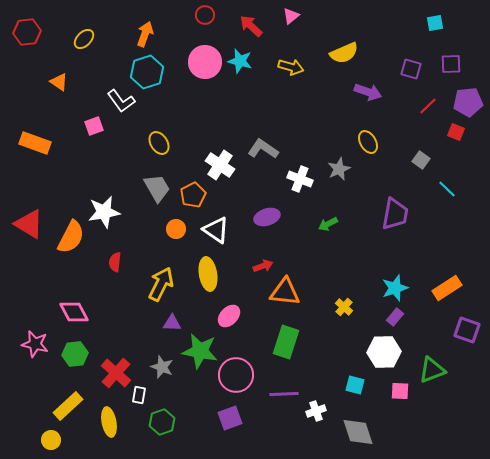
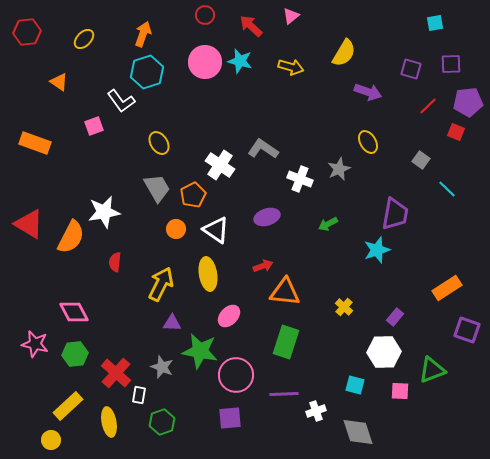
orange arrow at (145, 34): moved 2 px left
yellow semicircle at (344, 53): rotated 36 degrees counterclockwise
cyan star at (395, 288): moved 18 px left, 38 px up
purple square at (230, 418): rotated 15 degrees clockwise
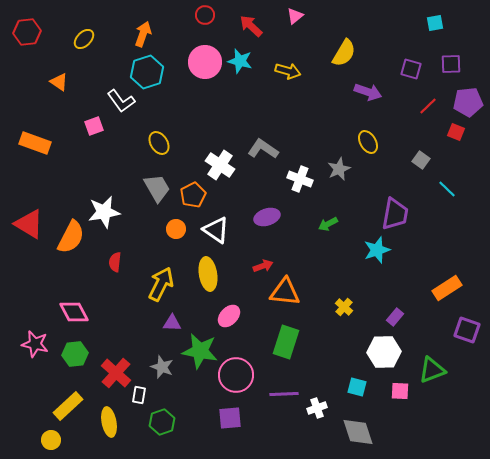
pink triangle at (291, 16): moved 4 px right
yellow arrow at (291, 67): moved 3 px left, 4 px down
cyan square at (355, 385): moved 2 px right, 2 px down
white cross at (316, 411): moved 1 px right, 3 px up
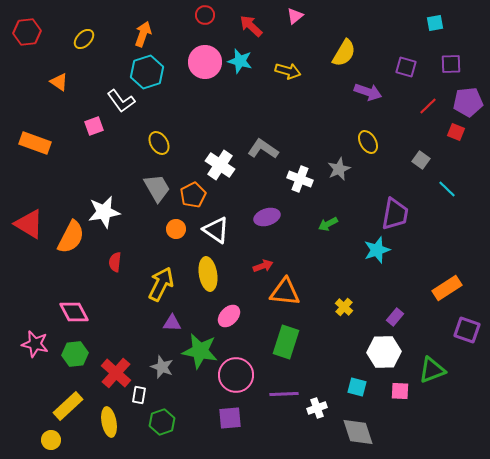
purple square at (411, 69): moved 5 px left, 2 px up
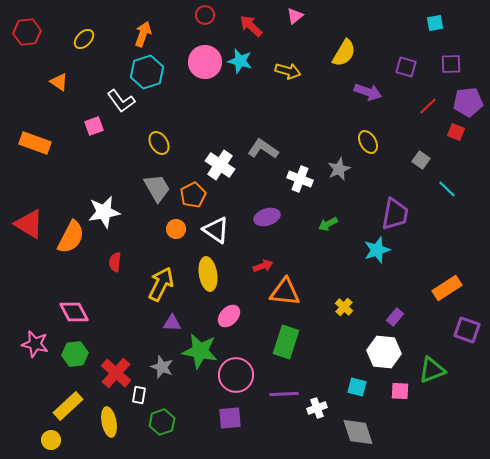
white hexagon at (384, 352): rotated 8 degrees clockwise
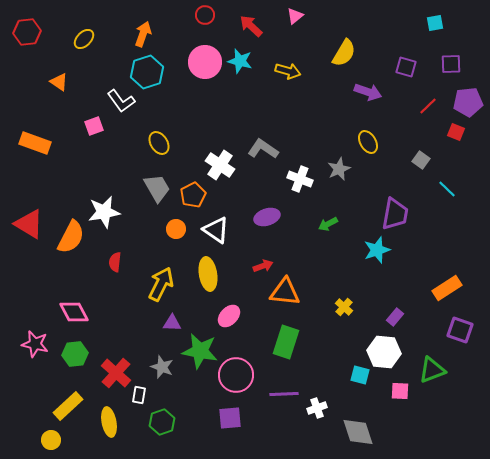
purple square at (467, 330): moved 7 px left
cyan square at (357, 387): moved 3 px right, 12 px up
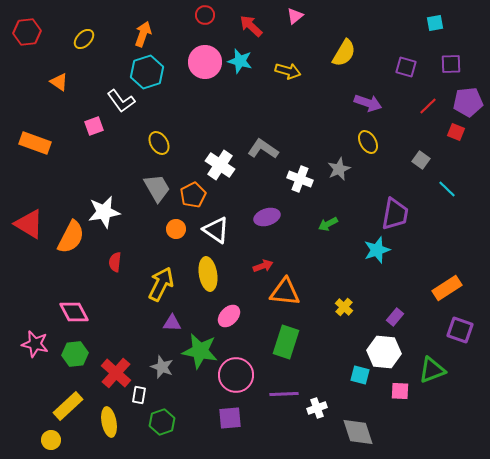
purple arrow at (368, 92): moved 11 px down
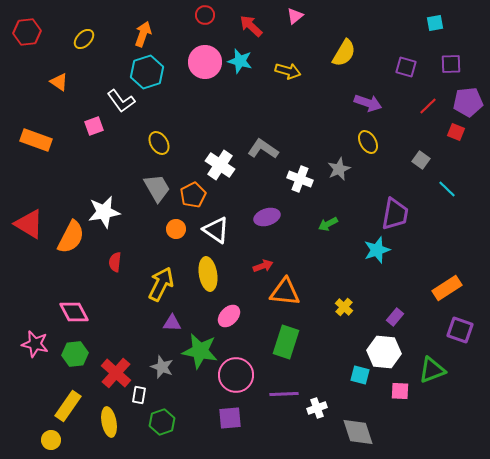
orange rectangle at (35, 143): moved 1 px right, 3 px up
yellow rectangle at (68, 406): rotated 12 degrees counterclockwise
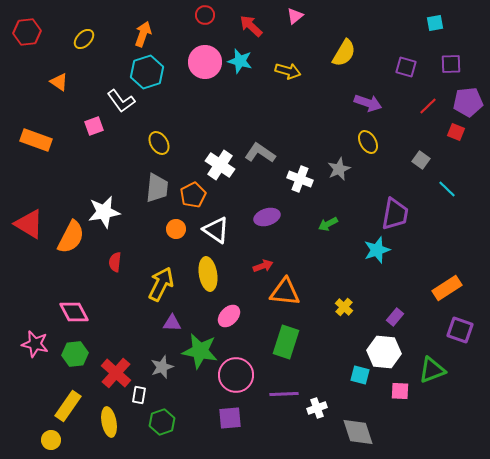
gray L-shape at (263, 149): moved 3 px left, 4 px down
gray trapezoid at (157, 188): rotated 36 degrees clockwise
gray star at (162, 367): rotated 30 degrees clockwise
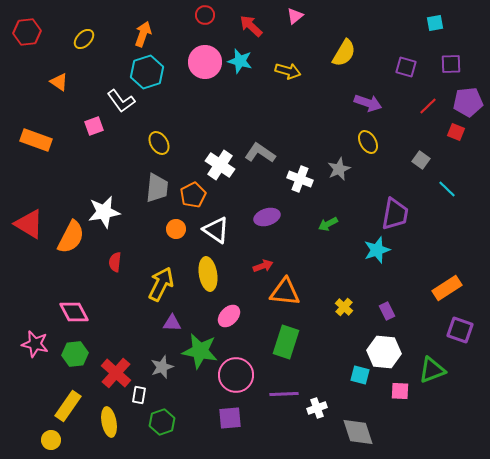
purple rectangle at (395, 317): moved 8 px left, 6 px up; rotated 66 degrees counterclockwise
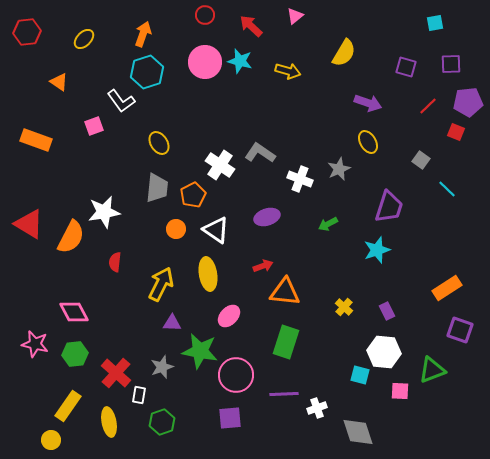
purple trapezoid at (395, 214): moved 6 px left, 7 px up; rotated 8 degrees clockwise
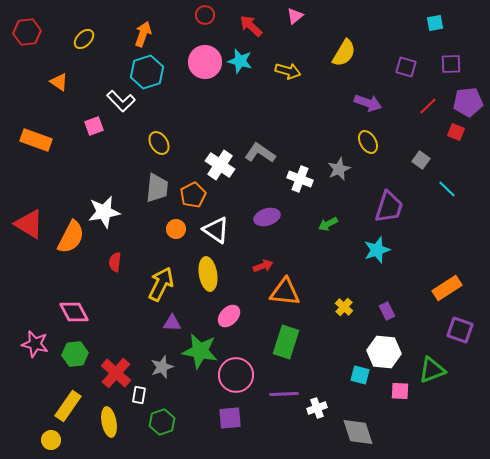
white L-shape at (121, 101): rotated 8 degrees counterclockwise
